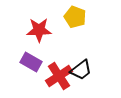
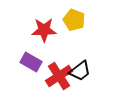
yellow pentagon: moved 1 px left, 3 px down
red star: moved 5 px right
black trapezoid: moved 1 px left, 1 px down
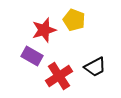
red star: rotated 15 degrees counterclockwise
purple rectangle: moved 1 px right, 6 px up
black trapezoid: moved 15 px right, 4 px up; rotated 10 degrees clockwise
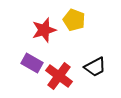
purple rectangle: moved 7 px down
red cross: rotated 20 degrees counterclockwise
